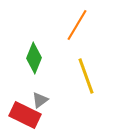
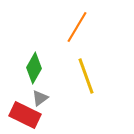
orange line: moved 2 px down
green diamond: moved 10 px down; rotated 8 degrees clockwise
gray triangle: moved 2 px up
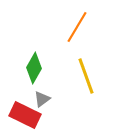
gray triangle: moved 2 px right, 1 px down
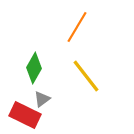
yellow line: rotated 18 degrees counterclockwise
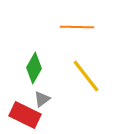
orange line: rotated 60 degrees clockwise
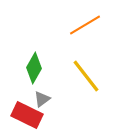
orange line: moved 8 px right, 2 px up; rotated 32 degrees counterclockwise
red rectangle: moved 2 px right
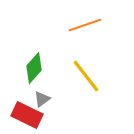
orange line: rotated 12 degrees clockwise
green diamond: rotated 12 degrees clockwise
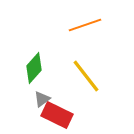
red rectangle: moved 30 px right
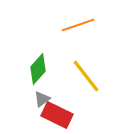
orange line: moved 7 px left
green diamond: moved 4 px right, 1 px down
